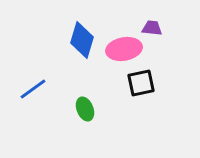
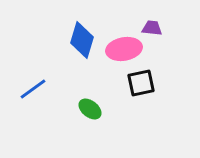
green ellipse: moved 5 px right; rotated 30 degrees counterclockwise
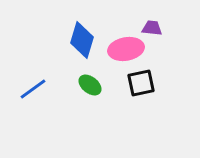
pink ellipse: moved 2 px right
green ellipse: moved 24 px up
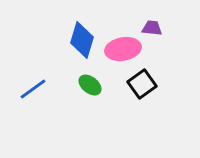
pink ellipse: moved 3 px left
black square: moved 1 px right, 1 px down; rotated 24 degrees counterclockwise
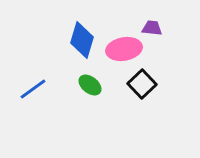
pink ellipse: moved 1 px right
black square: rotated 8 degrees counterclockwise
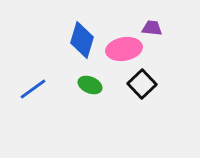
green ellipse: rotated 15 degrees counterclockwise
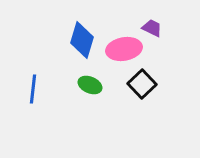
purple trapezoid: rotated 20 degrees clockwise
blue line: rotated 48 degrees counterclockwise
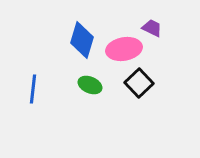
black square: moved 3 px left, 1 px up
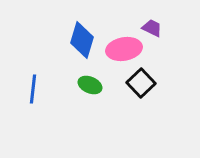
black square: moved 2 px right
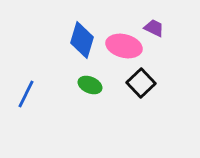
purple trapezoid: moved 2 px right
pink ellipse: moved 3 px up; rotated 24 degrees clockwise
blue line: moved 7 px left, 5 px down; rotated 20 degrees clockwise
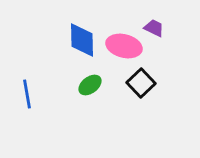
blue diamond: rotated 18 degrees counterclockwise
green ellipse: rotated 60 degrees counterclockwise
blue line: moved 1 px right; rotated 36 degrees counterclockwise
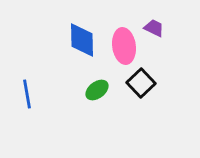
pink ellipse: rotated 68 degrees clockwise
green ellipse: moved 7 px right, 5 px down
